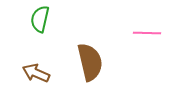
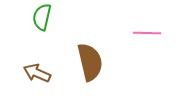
green semicircle: moved 2 px right, 2 px up
brown arrow: moved 1 px right
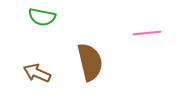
green semicircle: rotated 92 degrees counterclockwise
pink line: rotated 8 degrees counterclockwise
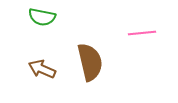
pink line: moved 5 px left
brown arrow: moved 5 px right, 4 px up
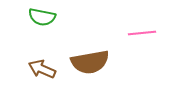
brown semicircle: rotated 93 degrees clockwise
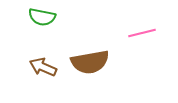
pink line: rotated 8 degrees counterclockwise
brown arrow: moved 1 px right, 2 px up
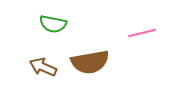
green semicircle: moved 11 px right, 7 px down
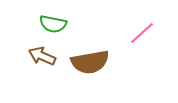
pink line: rotated 28 degrees counterclockwise
brown arrow: moved 1 px left, 11 px up
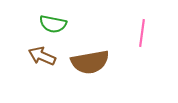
pink line: rotated 40 degrees counterclockwise
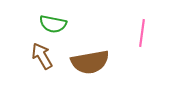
brown arrow: rotated 36 degrees clockwise
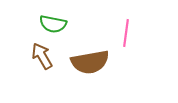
pink line: moved 16 px left
